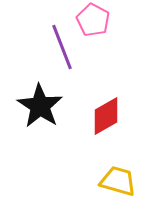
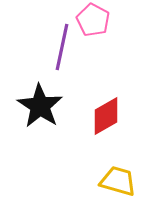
purple line: rotated 33 degrees clockwise
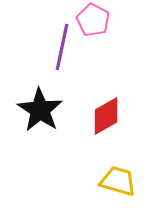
black star: moved 4 px down
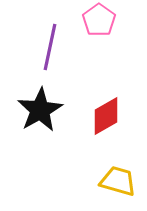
pink pentagon: moved 6 px right; rotated 8 degrees clockwise
purple line: moved 12 px left
black star: rotated 9 degrees clockwise
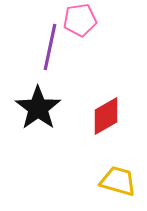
pink pentagon: moved 19 px left; rotated 28 degrees clockwise
black star: moved 2 px left, 2 px up; rotated 6 degrees counterclockwise
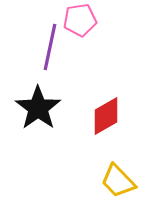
yellow trapezoid: rotated 150 degrees counterclockwise
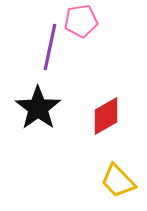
pink pentagon: moved 1 px right, 1 px down
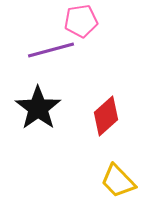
purple line: moved 1 px right, 3 px down; rotated 63 degrees clockwise
red diamond: rotated 12 degrees counterclockwise
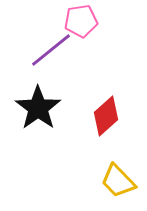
purple line: rotated 24 degrees counterclockwise
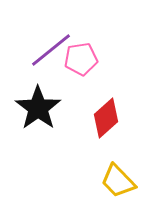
pink pentagon: moved 38 px down
red diamond: moved 2 px down
